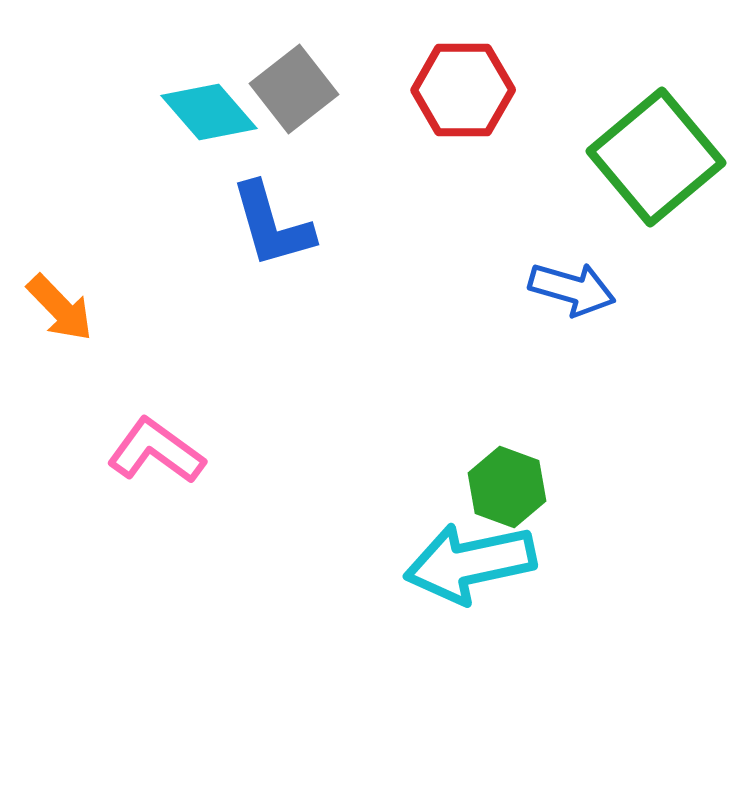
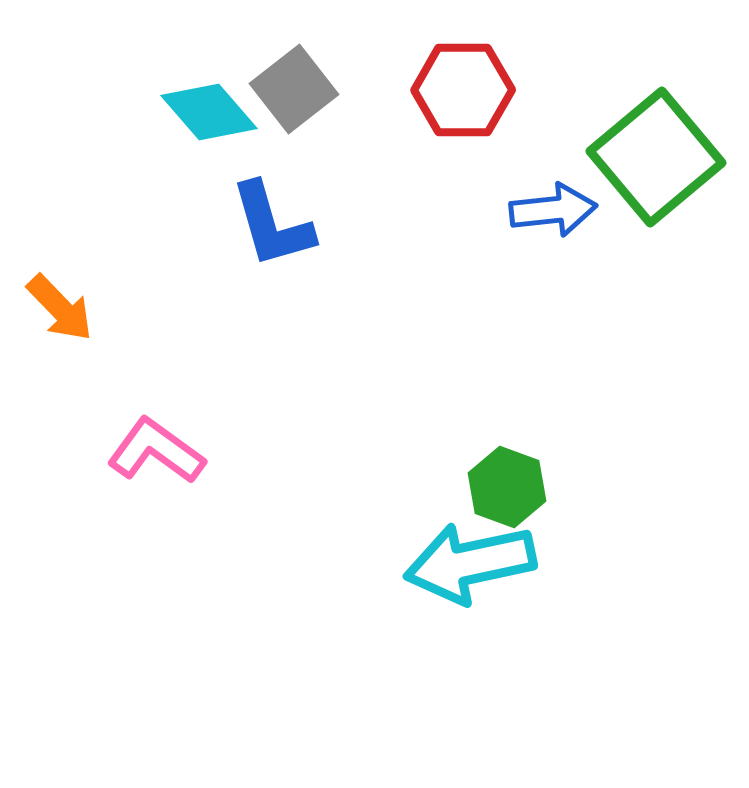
blue arrow: moved 19 px left, 79 px up; rotated 22 degrees counterclockwise
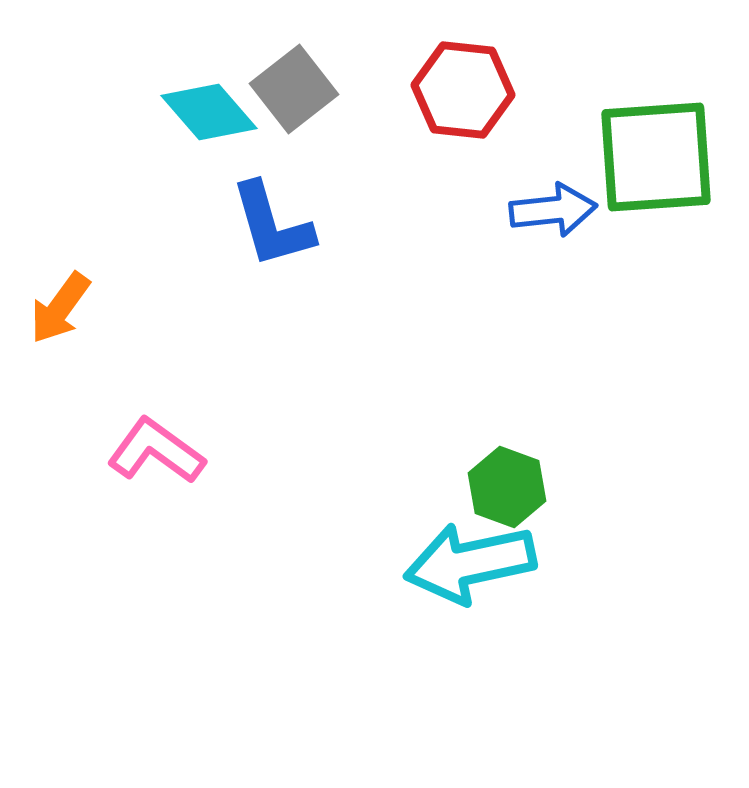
red hexagon: rotated 6 degrees clockwise
green square: rotated 36 degrees clockwise
orange arrow: rotated 80 degrees clockwise
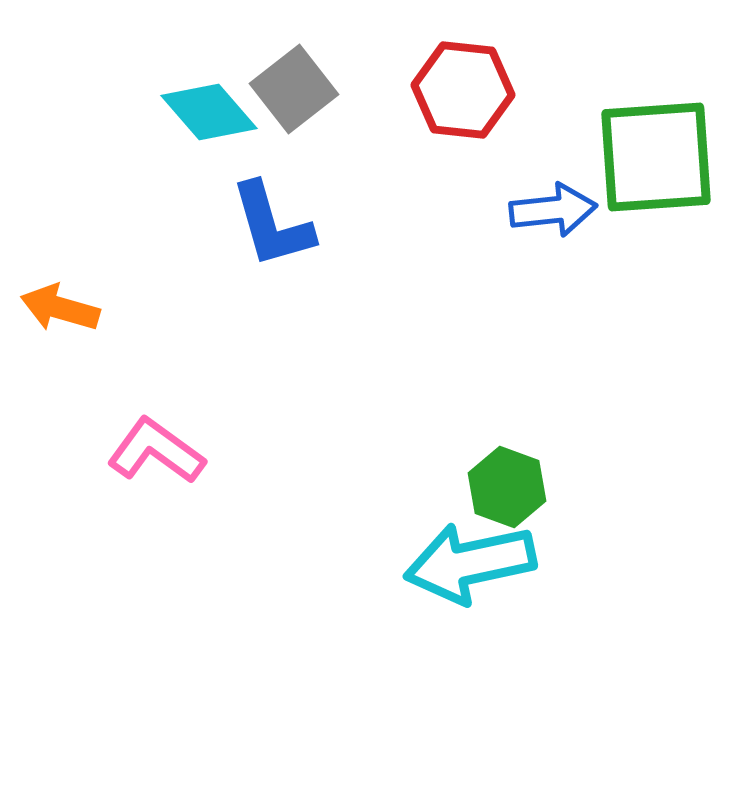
orange arrow: rotated 70 degrees clockwise
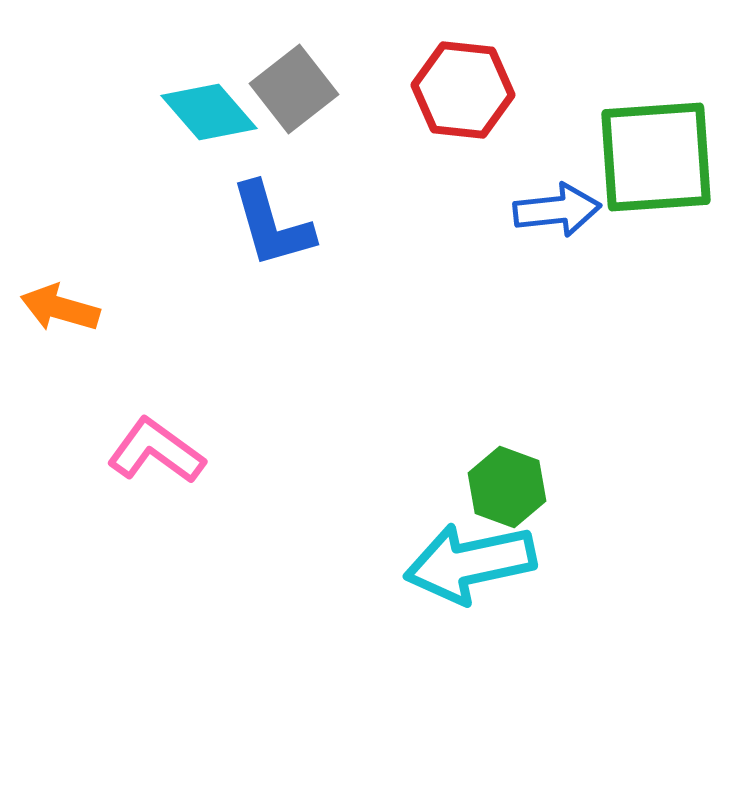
blue arrow: moved 4 px right
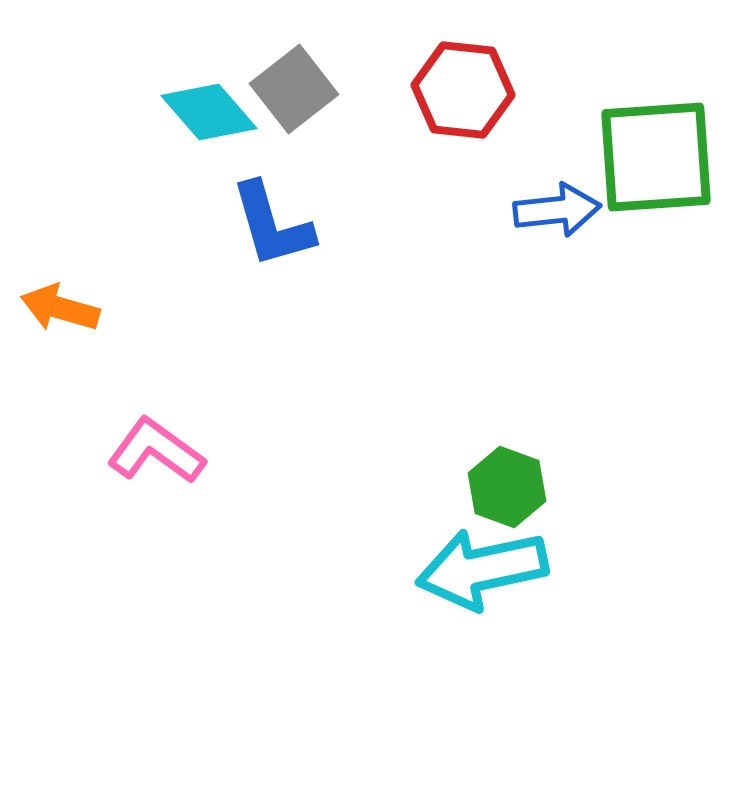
cyan arrow: moved 12 px right, 6 px down
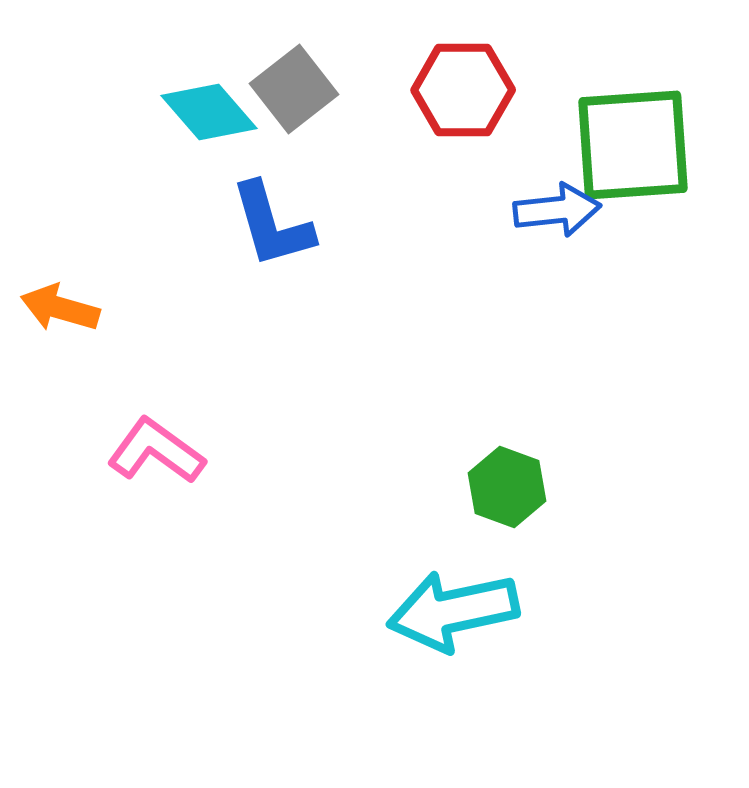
red hexagon: rotated 6 degrees counterclockwise
green square: moved 23 px left, 12 px up
cyan arrow: moved 29 px left, 42 px down
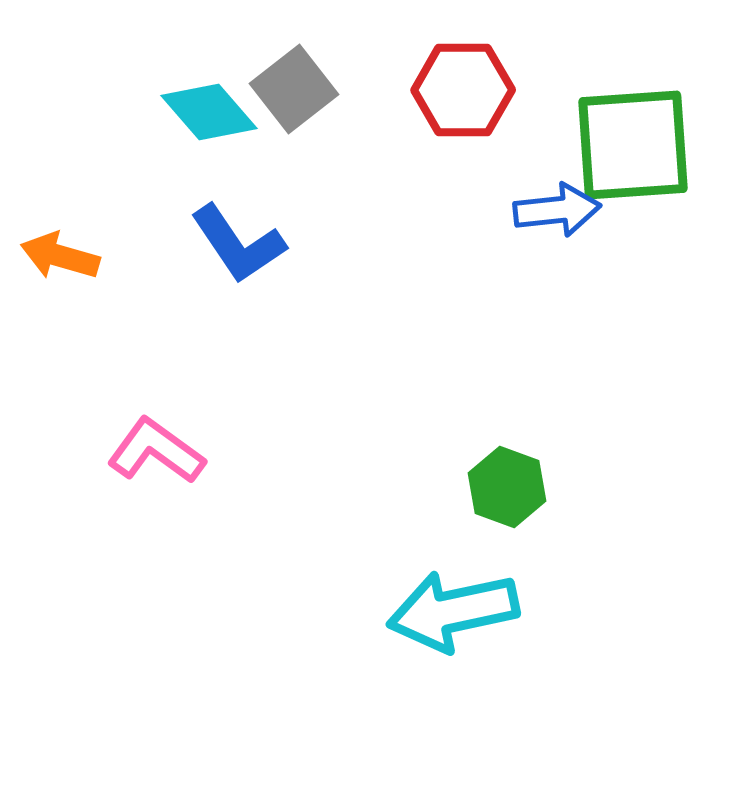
blue L-shape: moved 34 px left, 19 px down; rotated 18 degrees counterclockwise
orange arrow: moved 52 px up
